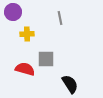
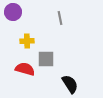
yellow cross: moved 7 px down
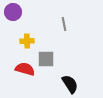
gray line: moved 4 px right, 6 px down
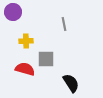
yellow cross: moved 1 px left
black semicircle: moved 1 px right, 1 px up
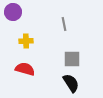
gray square: moved 26 px right
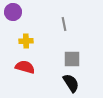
red semicircle: moved 2 px up
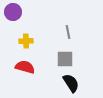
gray line: moved 4 px right, 8 px down
gray square: moved 7 px left
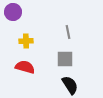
black semicircle: moved 1 px left, 2 px down
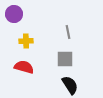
purple circle: moved 1 px right, 2 px down
red semicircle: moved 1 px left
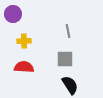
purple circle: moved 1 px left
gray line: moved 1 px up
yellow cross: moved 2 px left
red semicircle: rotated 12 degrees counterclockwise
